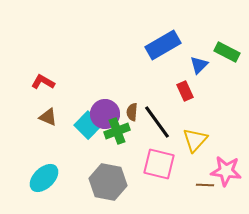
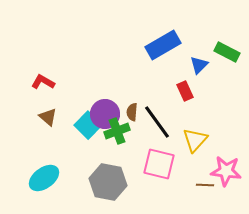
brown triangle: rotated 18 degrees clockwise
cyan ellipse: rotated 8 degrees clockwise
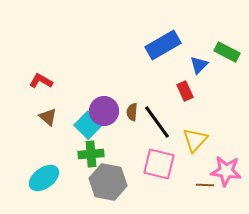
red L-shape: moved 2 px left, 1 px up
purple circle: moved 1 px left, 3 px up
green cross: moved 26 px left, 23 px down; rotated 15 degrees clockwise
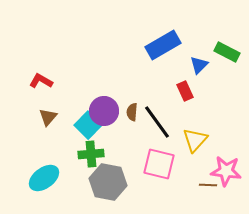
brown triangle: rotated 30 degrees clockwise
brown line: moved 3 px right
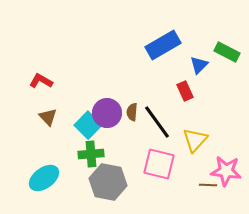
purple circle: moved 3 px right, 2 px down
brown triangle: rotated 24 degrees counterclockwise
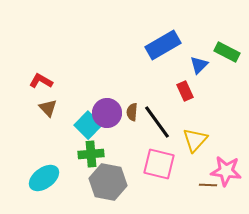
brown triangle: moved 9 px up
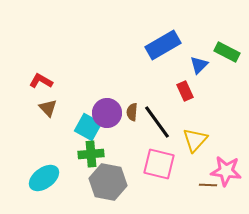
cyan square: moved 2 px down; rotated 16 degrees counterclockwise
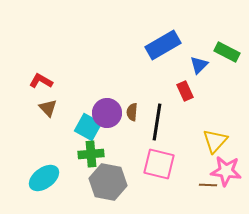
black line: rotated 45 degrees clockwise
yellow triangle: moved 20 px right, 1 px down
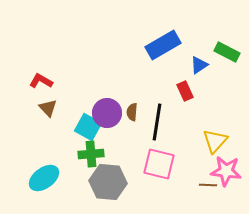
blue triangle: rotated 12 degrees clockwise
gray hexagon: rotated 6 degrees counterclockwise
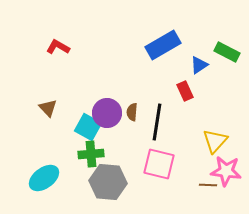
red L-shape: moved 17 px right, 34 px up
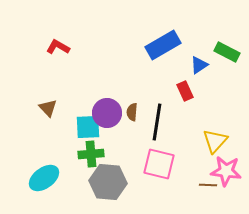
cyan square: rotated 32 degrees counterclockwise
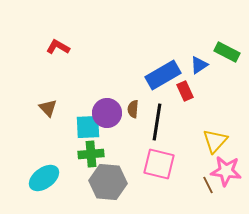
blue rectangle: moved 30 px down
brown semicircle: moved 1 px right, 3 px up
brown line: rotated 60 degrees clockwise
